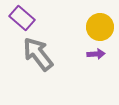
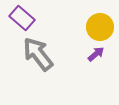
purple arrow: rotated 36 degrees counterclockwise
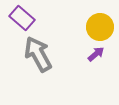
gray arrow: rotated 9 degrees clockwise
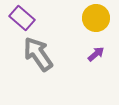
yellow circle: moved 4 px left, 9 px up
gray arrow: rotated 6 degrees counterclockwise
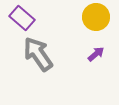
yellow circle: moved 1 px up
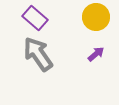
purple rectangle: moved 13 px right
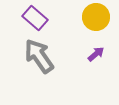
gray arrow: moved 1 px right, 2 px down
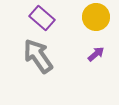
purple rectangle: moved 7 px right
gray arrow: moved 1 px left
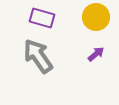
purple rectangle: rotated 25 degrees counterclockwise
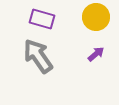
purple rectangle: moved 1 px down
